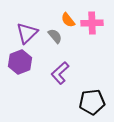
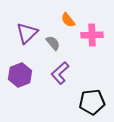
pink cross: moved 12 px down
gray semicircle: moved 2 px left, 7 px down
purple hexagon: moved 13 px down
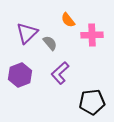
gray semicircle: moved 3 px left
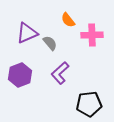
purple triangle: rotated 20 degrees clockwise
black pentagon: moved 3 px left, 2 px down
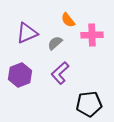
gray semicircle: moved 5 px right; rotated 91 degrees counterclockwise
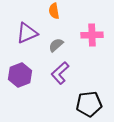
orange semicircle: moved 14 px left, 9 px up; rotated 28 degrees clockwise
gray semicircle: moved 1 px right, 2 px down
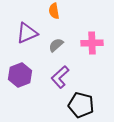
pink cross: moved 8 px down
purple L-shape: moved 4 px down
black pentagon: moved 8 px left, 1 px down; rotated 20 degrees clockwise
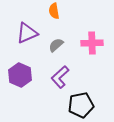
purple hexagon: rotated 15 degrees counterclockwise
black pentagon: rotated 25 degrees counterclockwise
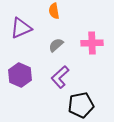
purple triangle: moved 6 px left, 5 px up
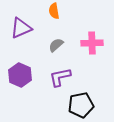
purple L-shape: rotated 30 degrees clockwise
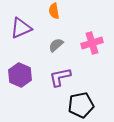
pink cross: rotated 15 degrees counterclockwise
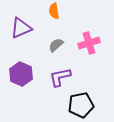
pink cross: moved 3 px left
purple hexagon: moved 1 px right, 1 px up
